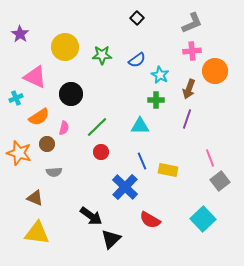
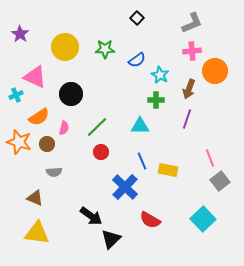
green star: moved 3 px right, 6 px up
cyan cross: moved 3 px up
orange star: moved 11 px up
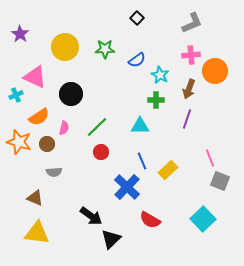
pink cross: moved 1 px left, 4 px down
yellow rectangle: rotated 54 degrees counterclockwise
gray square: rotated 30 degrees counterclockwise
blue cross: moved 2 px right
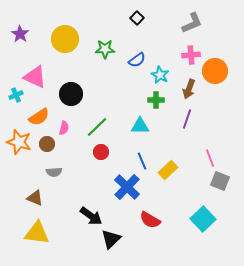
yellow circle: moved 8 px up
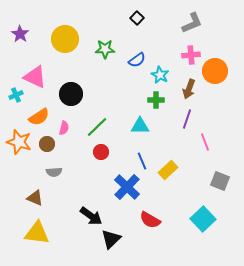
pink line: moved 5 px left, 16 px up
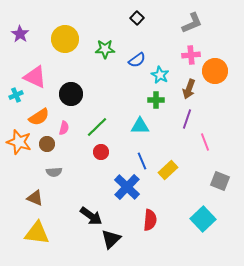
red semicircle: rotated 115 degrees counterclockwise
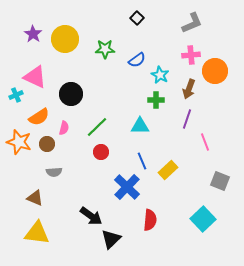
purple star: moved 13 px right
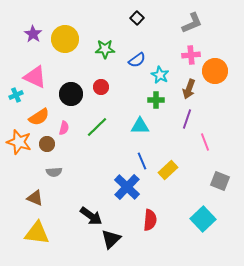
red circle: moved 65 px up
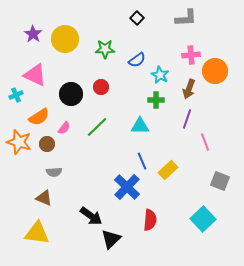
gray L-shape: moved 6 px left, 5 px up; rotated 20 degrees clockwise
pink triangle: moved 2 px up
pink semicircle: rotated 24 degrees clockwise
brown triangle: moved 9 px right
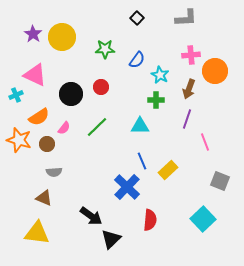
yellow circle: moved 3 px left, 2 px up
blue semicircle: rotated 18 degrees counterclockwise
orange star: moved 2 px up
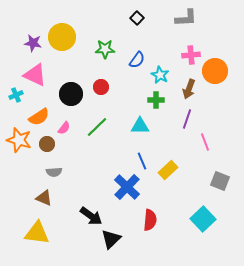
purple star: moved 9 px down; rotated 24 degrees counterclockwise
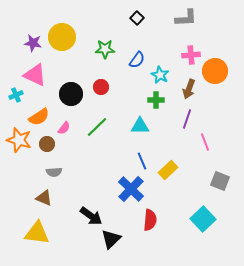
blue cross: moved 4 px right, 2 px down
